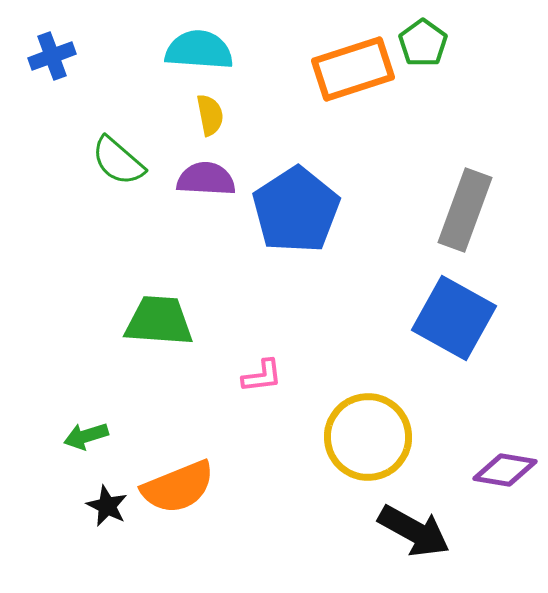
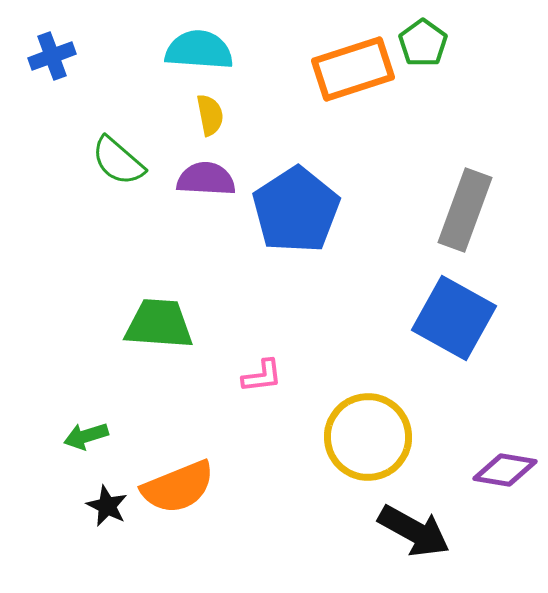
green trapezoid: moved 3 px down
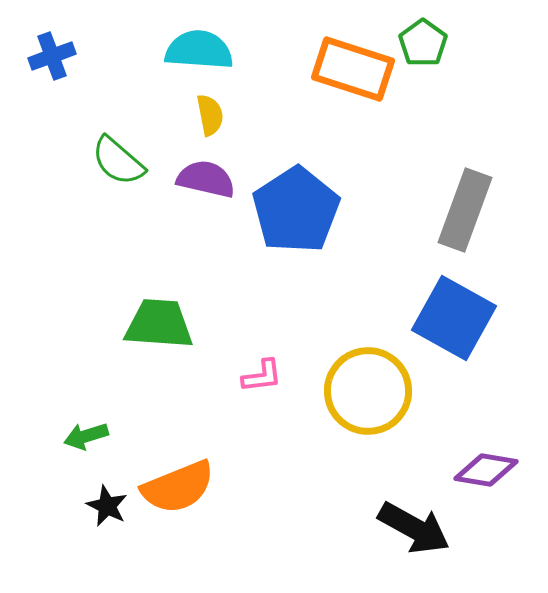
orange rectangle: rotated 36 degrees clockwise
purple semicircle: rotated 10 degrees clockwise
yellow circle: moved 46 px up
purple diamond: moved 19 px left
black arrow: moved 3 px up
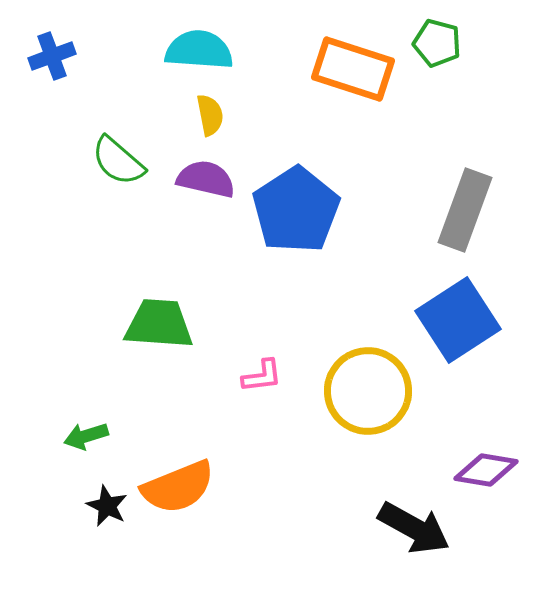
green pentagon: moved 14 px right; rotated 21 degrees counterclockwise
blue square: moved 4 px right, 2 px down; rotated 28 degrees clockwise
